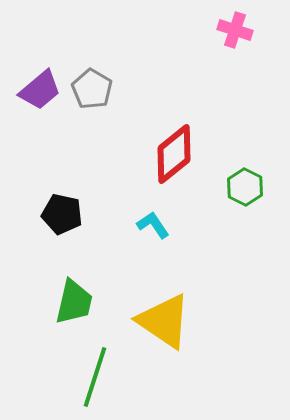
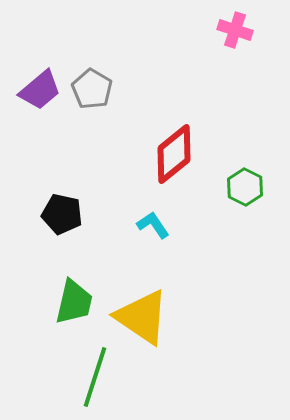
yellow triangle: moved 22 px left, 4 px up
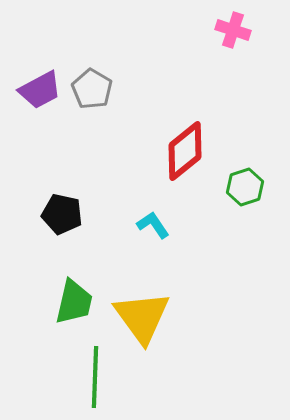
pink cross: moved 2 px left
purple trapezoid: rotated 12 degrees clockwise
red diamond: moved 11 px right, 3 px up
green hexagon: rotated 15 degrees clockwise
yellow triangle: rotated 20 degrees clockwise
green line: rotated 16 degrees counterclockwise
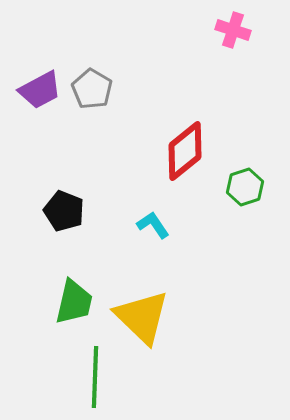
black pentagon: moved 2 px right, 3 px up; rotated 9 degrees clockwise
yellow triangle: rotated 10 degrees counterclockwise
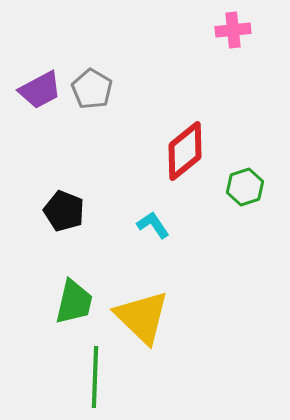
pink cross: rotated 24 degrees counterclockwise
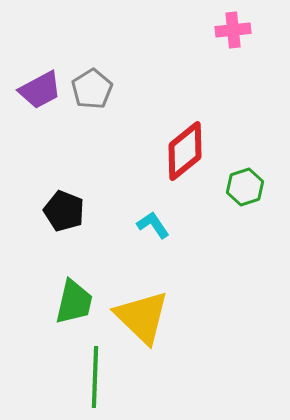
gray pentagon: rotated 9 degrees clockwise
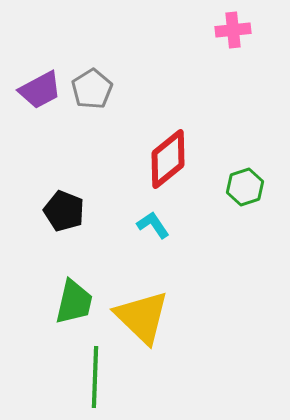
red diamond: moved 17 px left, 8 px down
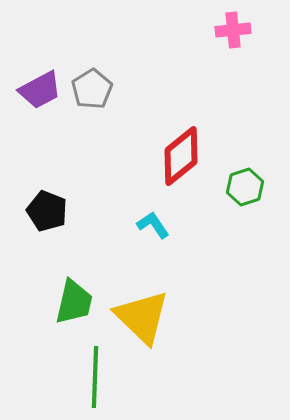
red diamond: moved 13 px right, 3 px up
black pentagon: moved 17 px left
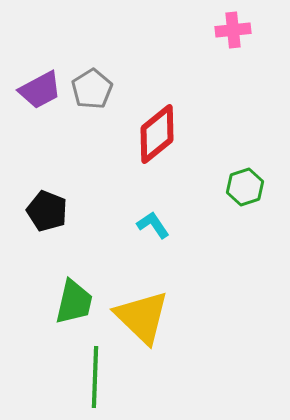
red diamond: moved 24 px left, 22 px up
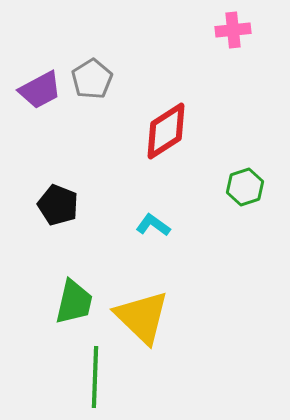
gray pentagon: moved 10 px up
red diamond: moved 9 px right, 3 px up; rotated 6 degrees clockwise
black pentagon: moved 11 px right, 6 px up
cyan L-shape: rotated 20 degrees counterclockwise
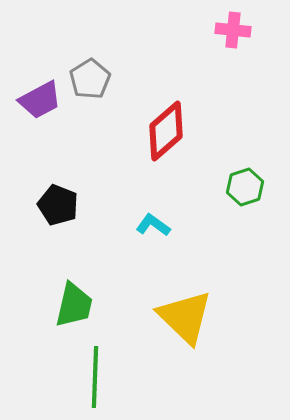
pink cross: rotated 12 degrees clockwise
gray pentagon: moved 2 px left
purple trapezoid: moved 10 px down
red diamond: rotated 8 degrees counterclockwise
green trapezoid: moved 3 px down
yellow triangle: moved 43 px right
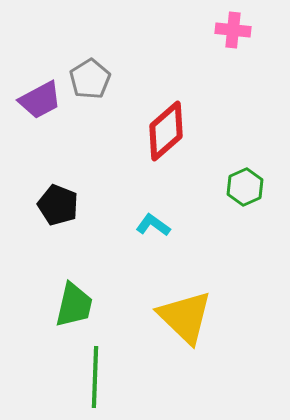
green hexagon: rotated 6 degrees counterclockwise
